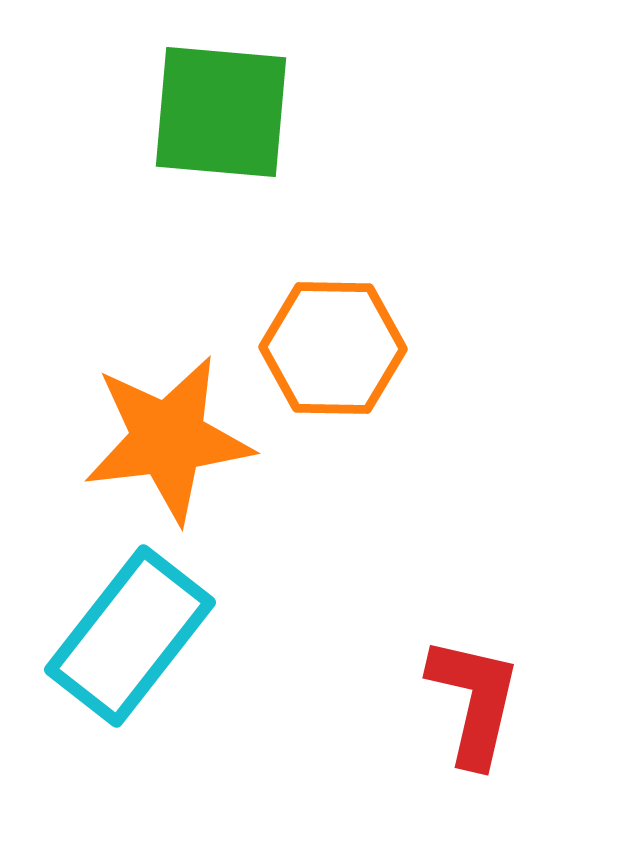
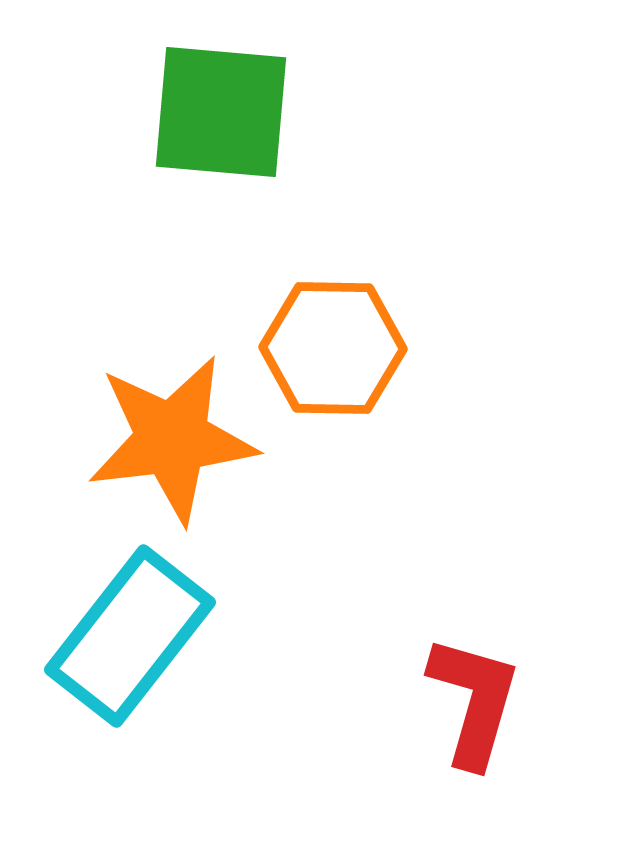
orange star: moved 4 px right
red L-shape: rotated 3 degrees clockwise
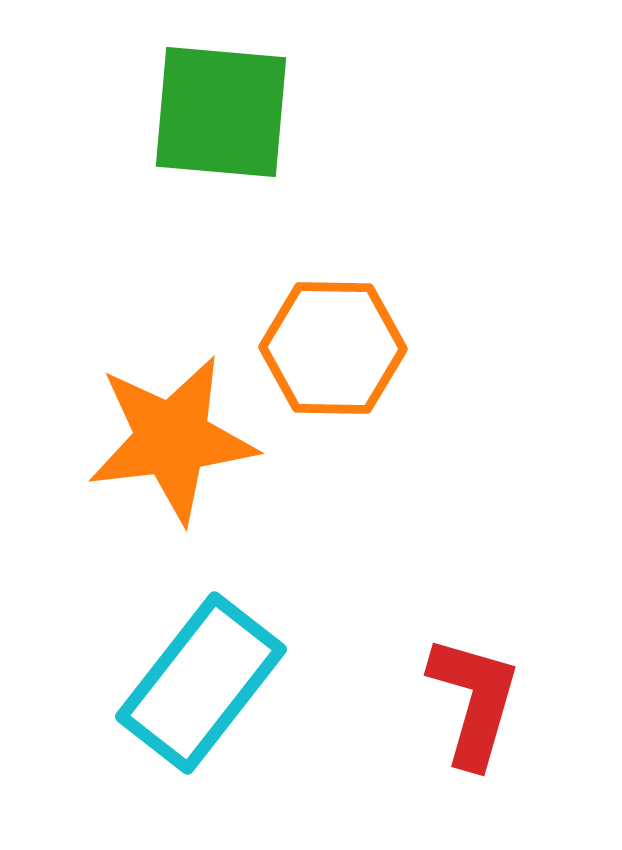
cyan rectangle: moved 71 px right, 47 px down
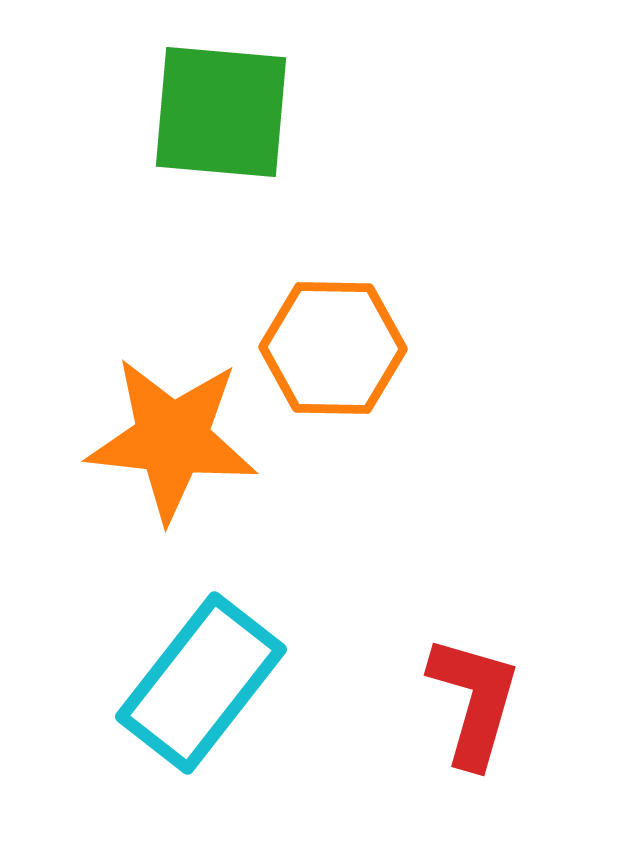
orange star: rotated 13 degrees clockwise
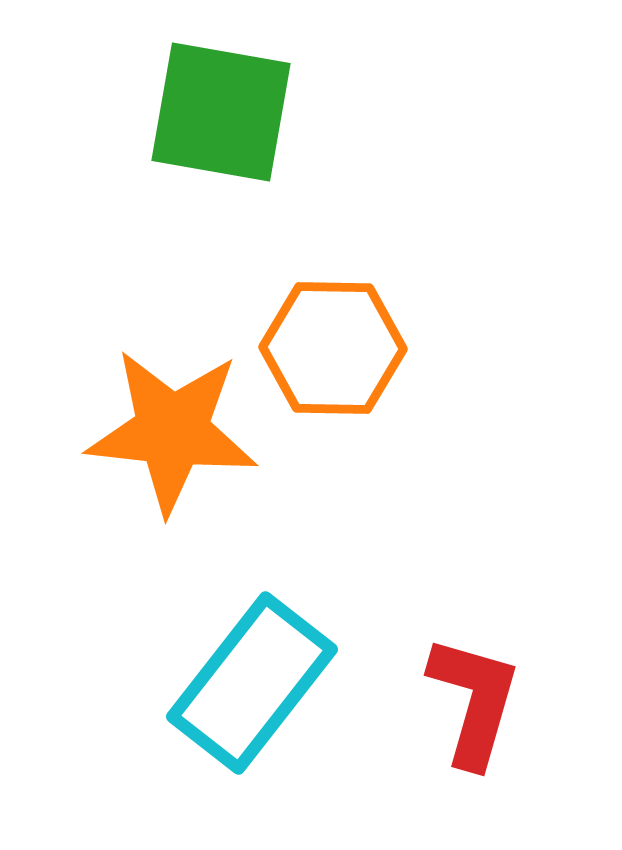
green square: rotated 5 degrees clockwise
orange star: moved 8 px up
cyan rectangle: moved 51 px right
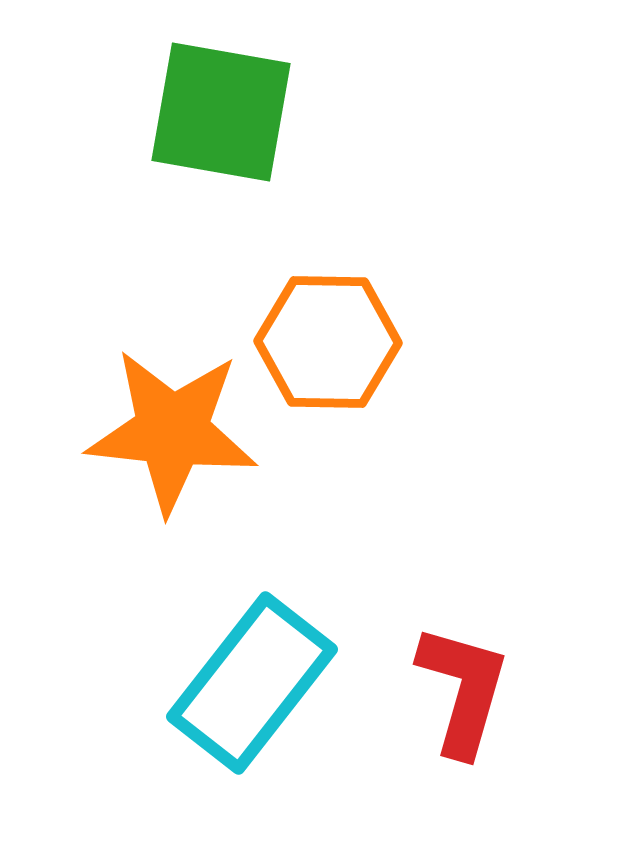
orange hexagon: moved 5 px left, 6 px up
red L-shape: moved 11 px left, 11 px up
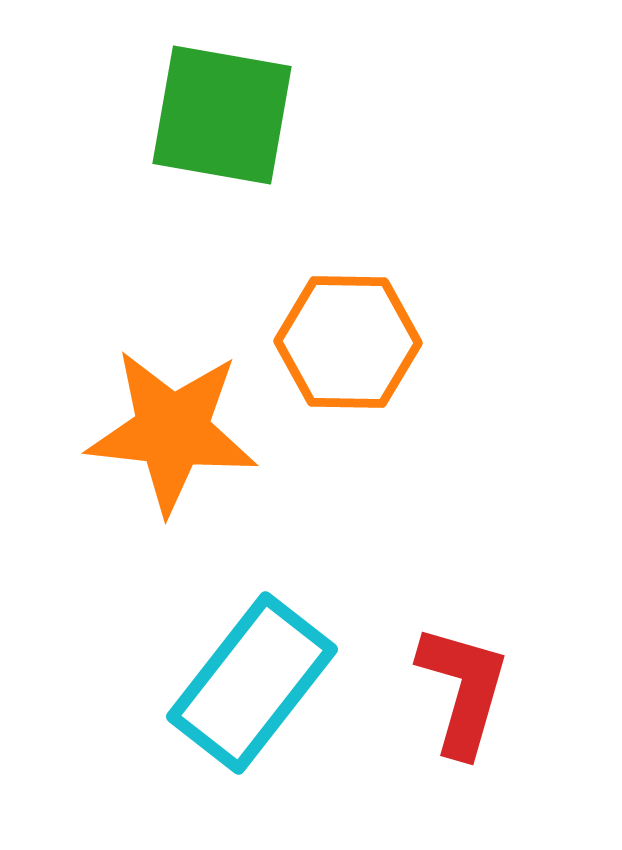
green square: moved 1 px right, 3 px down
orange hexagon: moved 20 px right
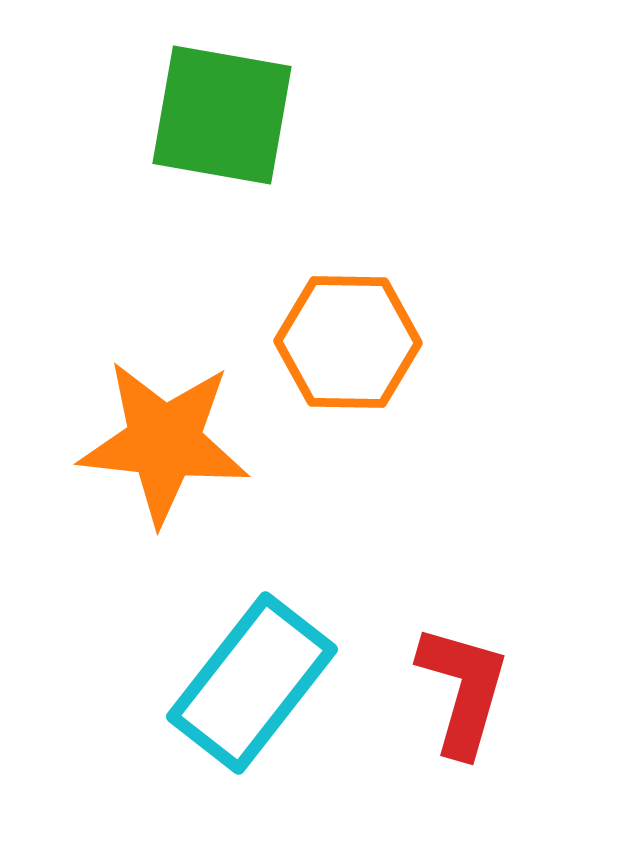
orange star: moved 8 px left, 11 px down
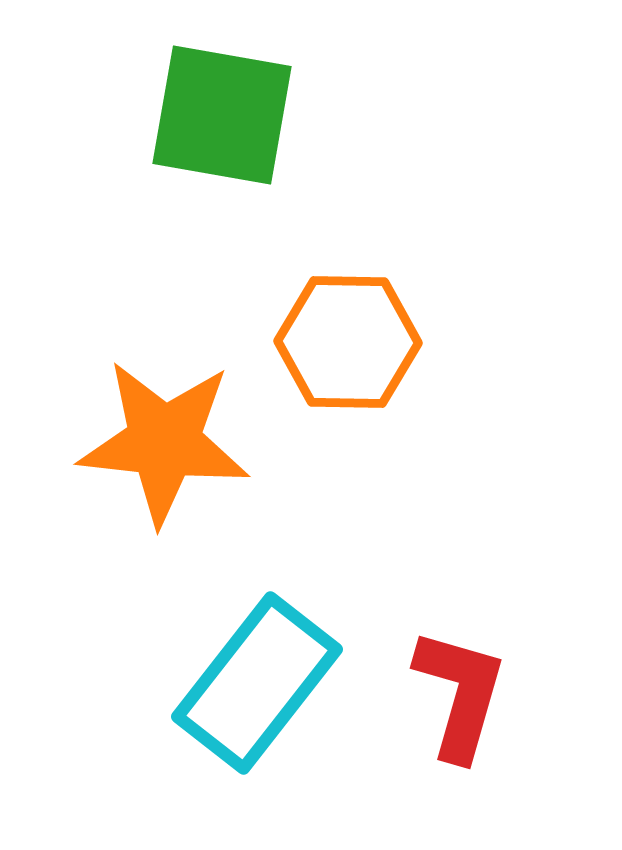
cyan rectangle: moved 5 px right
red L-shape: moved 3 px left, 4 px down
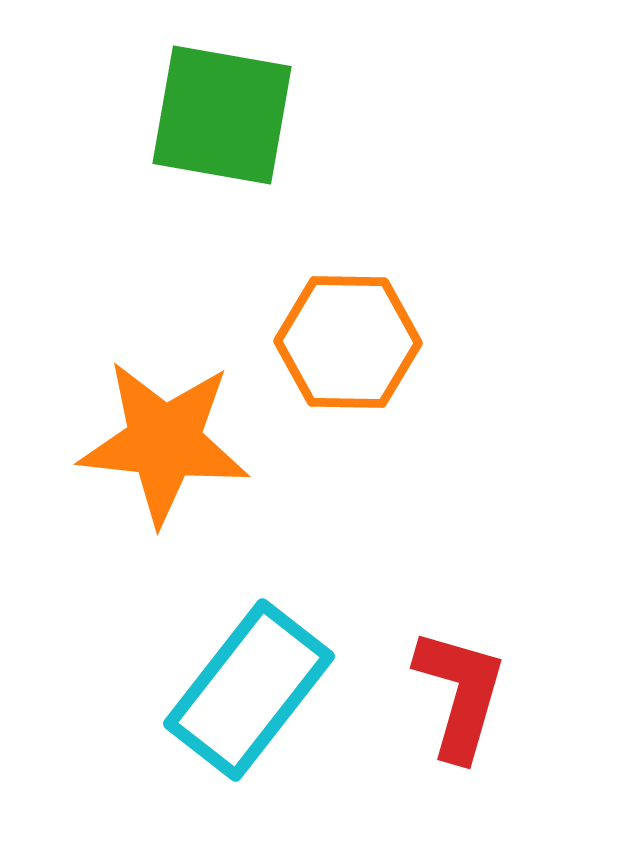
cyan rectangle: moved 8 px left, 7 px down
